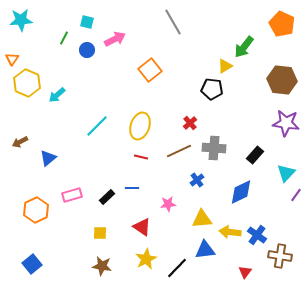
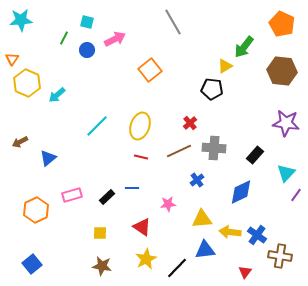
brown hexagon at (282, 80): moved 9 px up
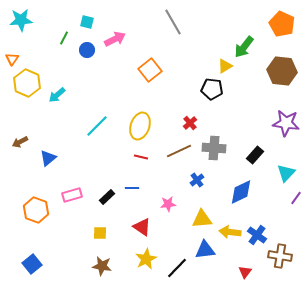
purple line at (296, 195): moved 3 px down
orange hexagon at (36, 210): rotated 15 degrees counterclockwise
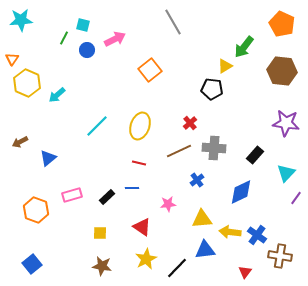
cyan square at (87, 22): moved 4 px left, 3 px down
red line at (141, 157): moved 2 px left, 6 px down
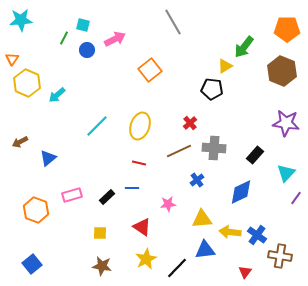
orange pentagon at (282, 24): moved 5 px right, 5 px down; rotated 25 degrees counterclockwise
brown hexagon at (282, 71): rotated 16 degrees clockwise
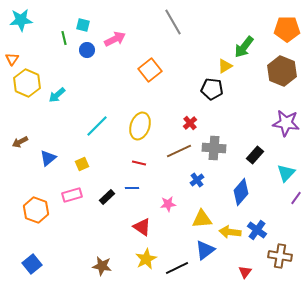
green line at (64, 38): rotated 40 degrees counterclockwise
blue diamond at (241, 192): rotated 24 degrees counterclockwise
yellow square at (100, 233): moved 18 px left, 69 px up; rotated 24 degrees counterclockwise
blue cross at (257, 235): moved 5 px up
blue triangle at (205, 250): rotated 30 degrees counterclockwise
black line at (177, 268): rotated 20 degrees clockwise
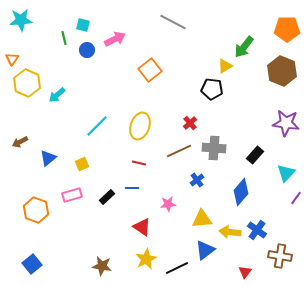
gray line at (173, 22): rotated 32 degrees counterclockwise
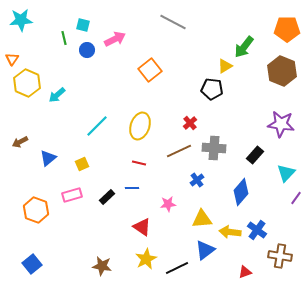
purple star at (286, 123): moved 5 px left, 1 px down
red triangle at (245, 272): rotated 32 degrees clockwise
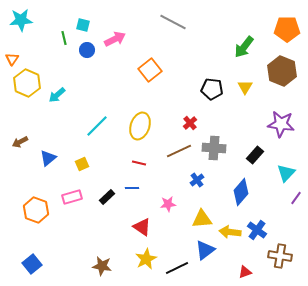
yellow triangle at (225, 66): moved 20 px right, 21 px down; rotated 28 degrees counterclockwise
pink rectangle at (72, 195): moved 2 px down
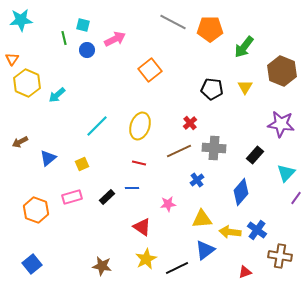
orange pentagon at (287, 29): moved 77 px left
